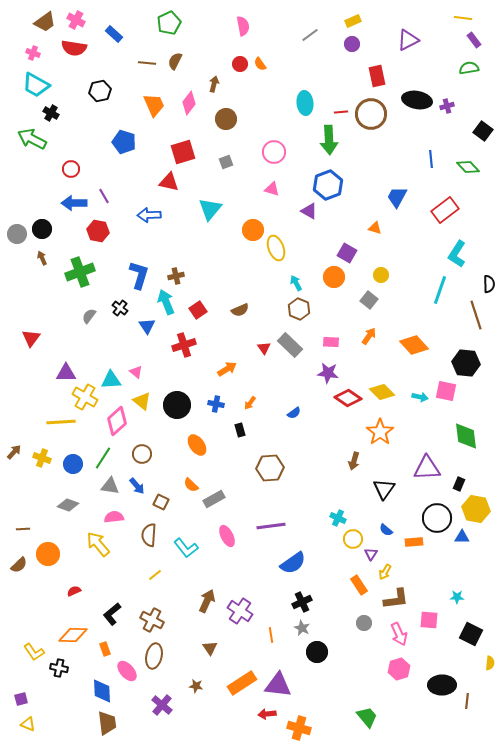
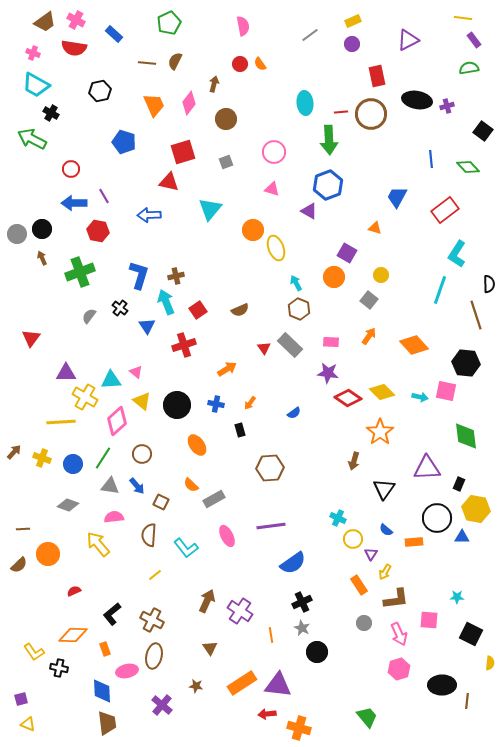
pink ellipse at (127, 671): rotated 60 degrees counterclockwise
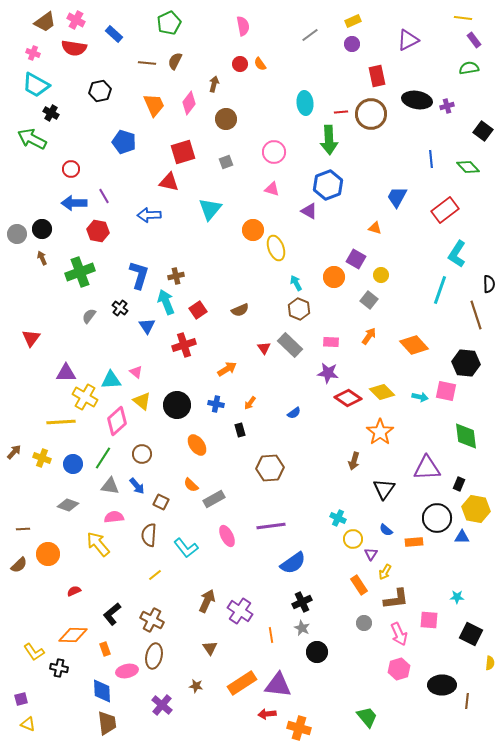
purple square at (347, 253): moved 9 px right, 6 px down
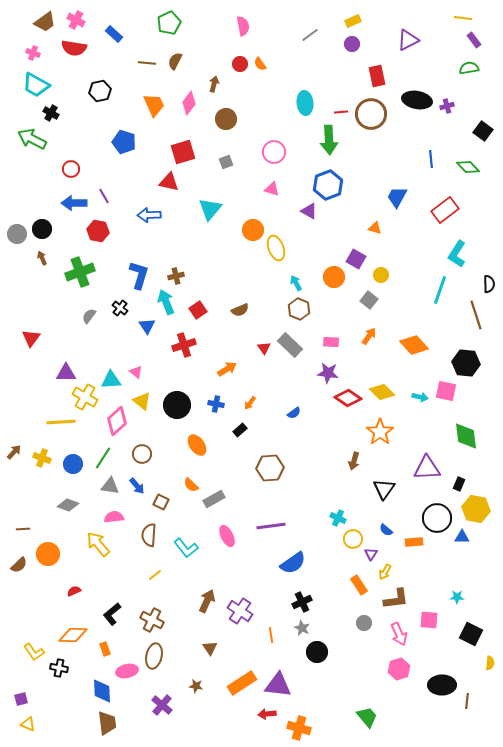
black rectangle at (240, 430): rotated 64 degrees clockwise
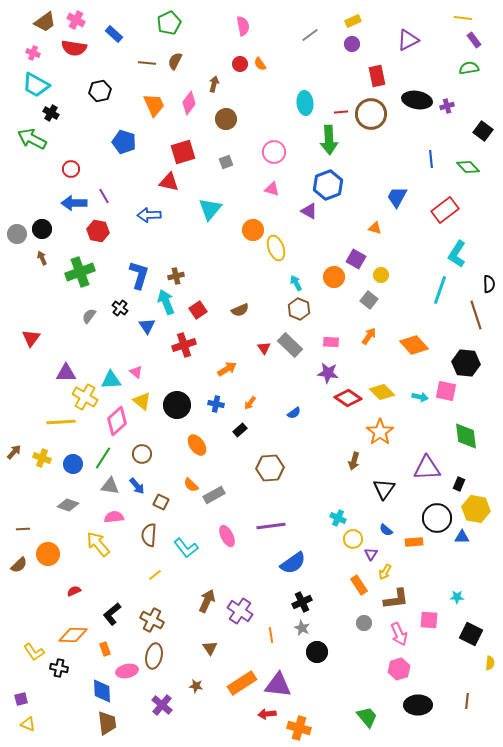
gray rectangle at (214, 499): moved 4 px up
black ellipse at (442, 685): moved 24 px left, 20 px down
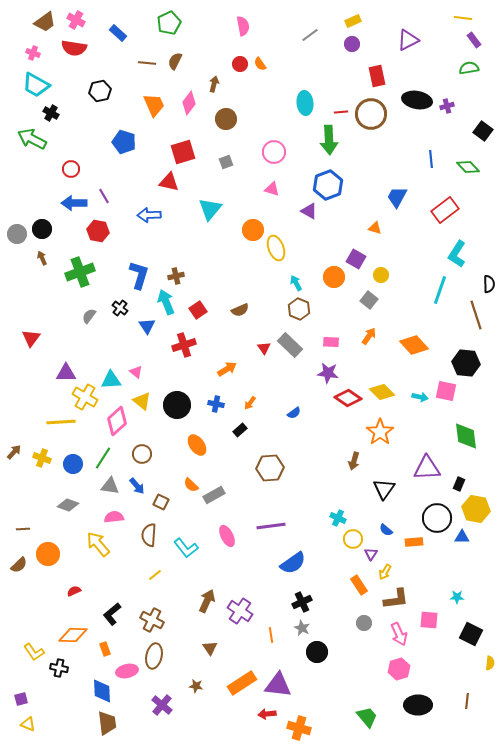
blue rectangle at (114, 34): moved 4 px right, 1 px up
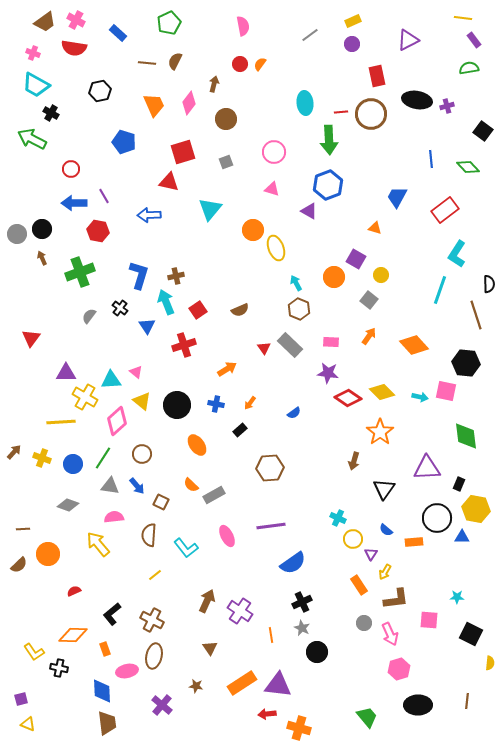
orange semicircle at (260, 64): rotated 72 degrees clockwise
pink arrow at (399, 634): moved 9 px left
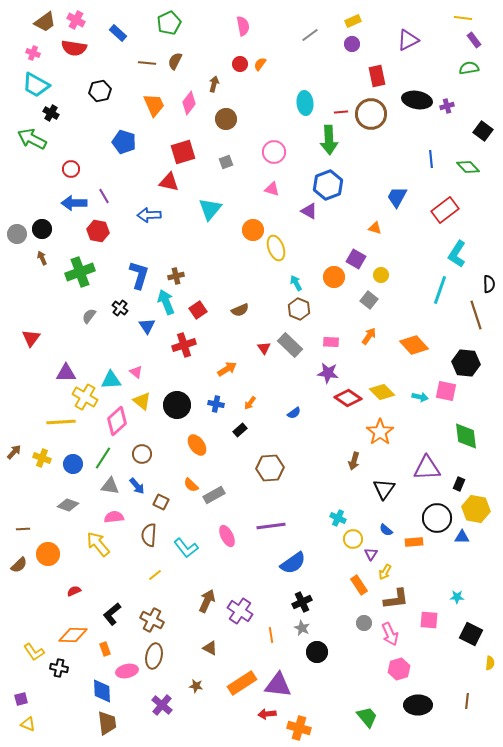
brown triangle at (210, 648): rotated 28 degrees counterclockwise
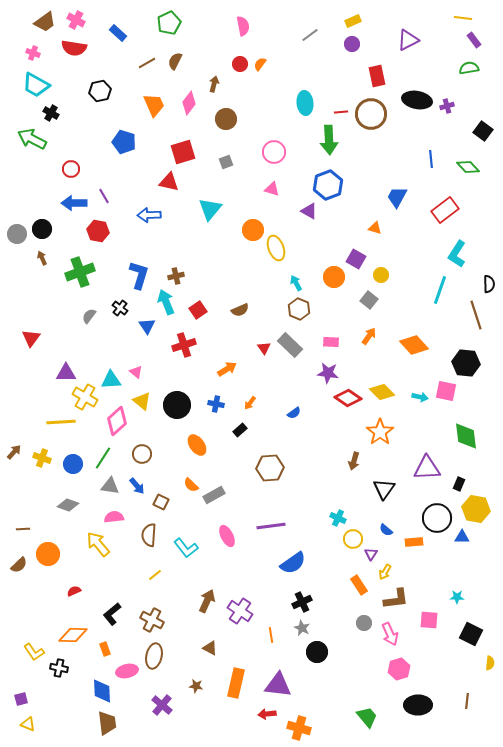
brown line at (147, 63): rotated 36 degrees counterclockwise
orange rectangle at (242, 683): moved 6 px left; rotated 44 degrees counterclockwise
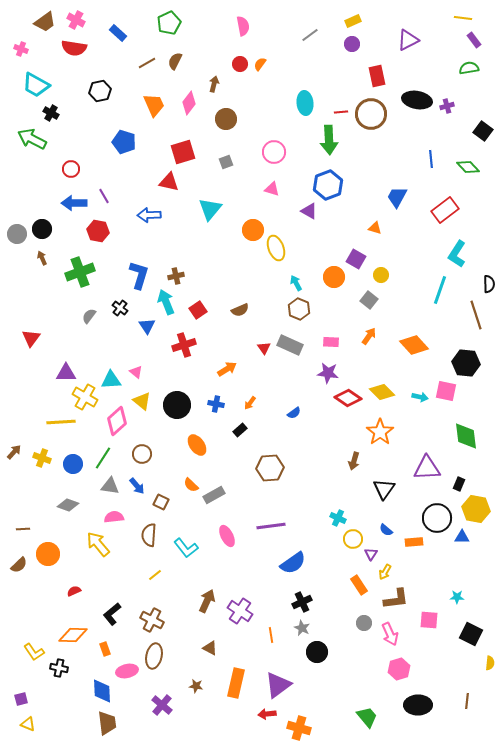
pink cross at (33, 53): moved 12 px left, 4 px up
gray rectangle at (290, 345): rotated 20 degrees counterclockwise
purple triangle at (278, 685): rotated 44 degrees counterclockwise
